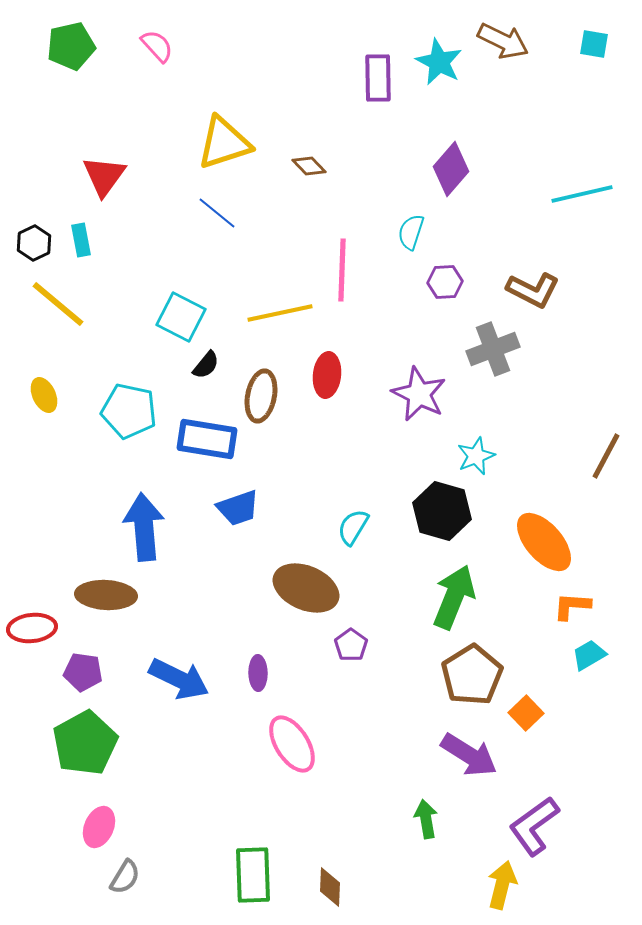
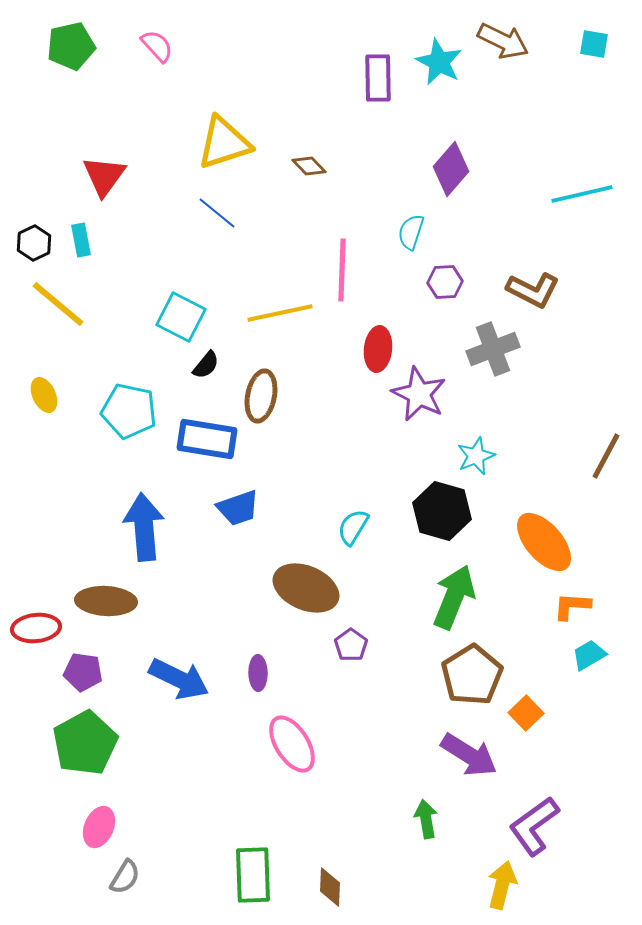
red ellipse at (327, 375): moved 51 px right, 26 px up
brown ellipse at (106, 595): moved 6 px down
red ellipse at (32, 628): moved 4 px right
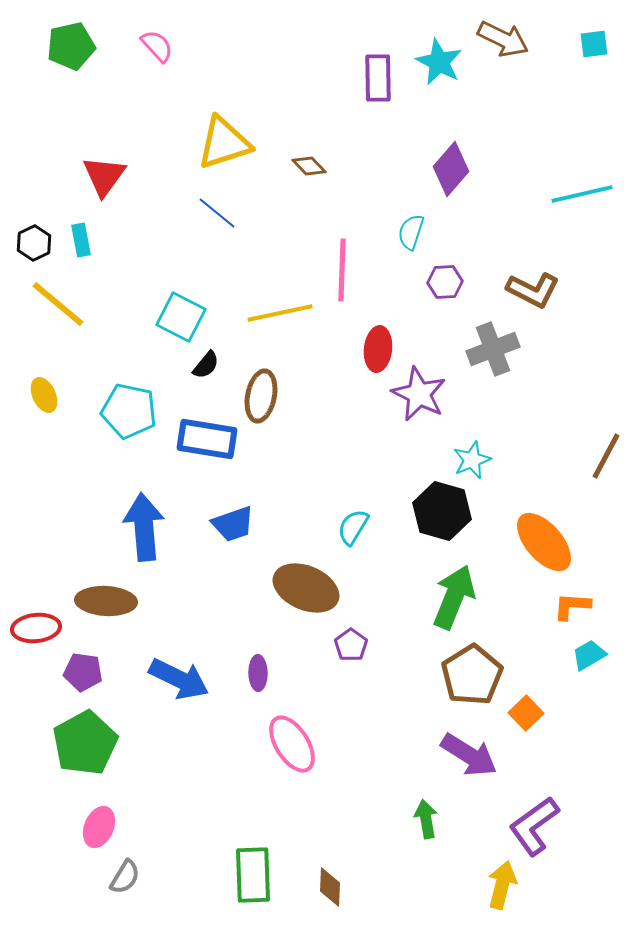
brown arrow at (503, 41): moved 2 px up
cyan square at (594, 44): rotated 16 degrees counterclockwise
cyan star at (476, 456): moved 4 px left, 4 px down
blue trapezoid at (238, 508): moved 5 px left, 16 px down
